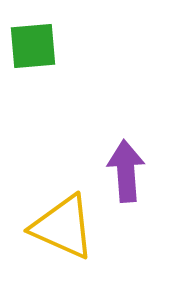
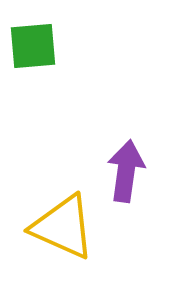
purple arrow: rotated 12 degrees clockwise
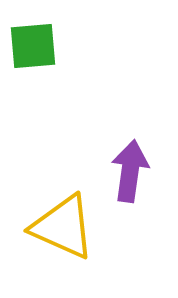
purple arrow: moved 4 px right
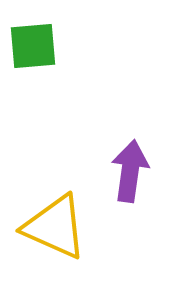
yellow triangle: moved 8 px left
